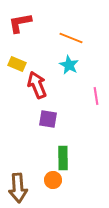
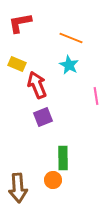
purple square: moved 5 px left, 2 px up; rotated 30 degrees counterclockwise
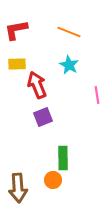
red L-shape: moved 4 px left, 7 px down
orange line: moved 2 px left, 6 px up
yellow rectangle: rotated 24 degrees counterclockwise
pink line: moved 1 px right, 1 px up
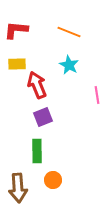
red L-shape: rotated 15 degrees clockwise
green rectangle: moved 26 px left, 7 px up
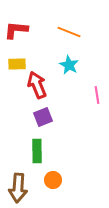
brown arrow: rotated 8 degrees clockwise
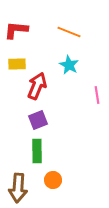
red arrow: moved 1 px down; rotated 44 degrees clockwise
purple square: moved 5 px left, 3 px down
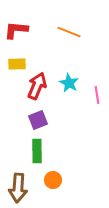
cyan star: moved 18 px down
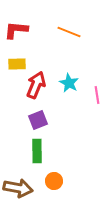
red arrow: moved 1 px left, 1 px up
orange circle: moved 1 px right, 1 px down
brown arrow: rotated 84 degrees counterclockwise
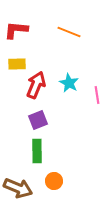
brown arrow: rotated 12 degrees clockwise
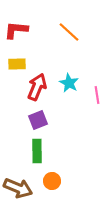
orange line: rotated 20 degrees clockwise
red arrow: moved 1 px right, 2 px down
orange circle: moved 2 px left
